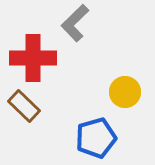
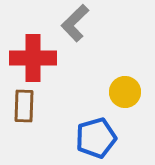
brown rectangle: rotated 48 degrees clockwise
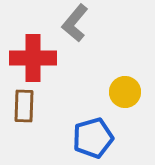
gray L-shape: rotated 6 degrees counterclockwise
blue pentagon: moved 3 px left
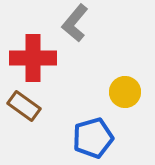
brown rectangle: rotated 56 degrees counterclockwise
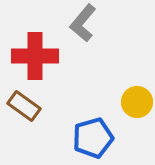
gray L-shape: moved 8 px right
red cross: moved 2 px right, 2 px up
yellow circle: moved 12 px right, 10 px down
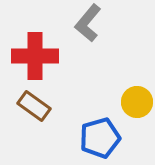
gray L-shape: moved 5 px right
brown rectangle: moved 10 px right
blue pentagon: moved 7 px right
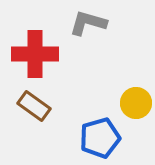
gray L-shape: rotated 66 degrees clockwise
red cross: moved 2 px up
yellow circle: moved 1 px left, 1 px down
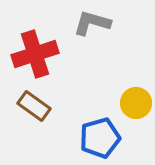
gray L-shape: moved 4 px right
red cross: rotated 18 degrees counterclockwise
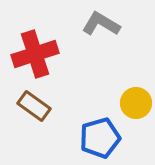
gray L-shape: moved 9 px right, 1 px down; rotated 15 degrees clockwise
